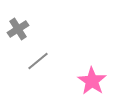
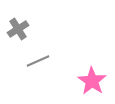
gray line: rotated 15 degrees clockwise
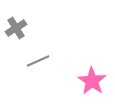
gray cross: moved 2 px left, 1 px up
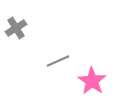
gray line: moved 20 px right
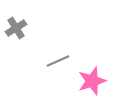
pink star: rotated 20 degrees clockwise
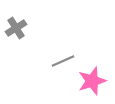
gray line: moved 5 px right
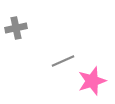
gray cross: rotated 20 degrees clockwise
